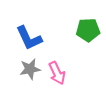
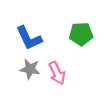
green pentagon: moved 7 px left, 4 px down
gray star: rotated 20 degrees clockwise
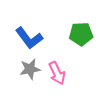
blue L-shape: rotated 12 degrees counterclockwise
gray star: rotated 20 degrees counterclockwise
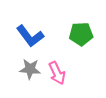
blue L-shape: moved 1 px right, 2 px up
gray star: rotated 15 degrees clockwise
